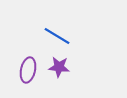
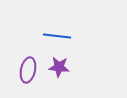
blue line: rotated 24 degrees counterclockwise
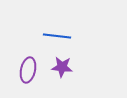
purple star: moved 3 px right
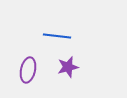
purple star: moved 6 px right; rotated 20 degrees counterclockwise
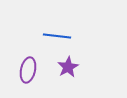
purple star: rotated 15 degrees counterclockwise
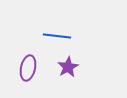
purple ellipse: moved 2 px up
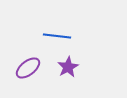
purple ellipse: rotated 40 degrees clockwise
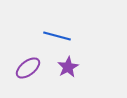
blue line: rotated 8 degrees clockwise
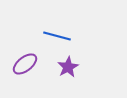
purple ellipse: moved 3 px left, 4 px up
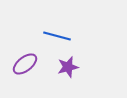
purple star: rotated 15 degrees clockwise
